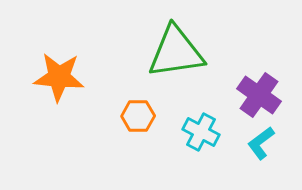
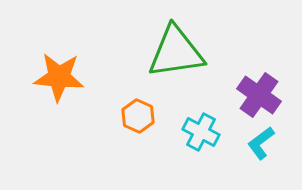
orange hexagon: rotated 24 degrees clockwise
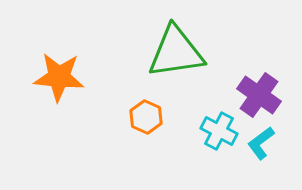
orange hexagon: moved 8 px right, 1 px down
cyan cross: moved 18 px right, 1 px up
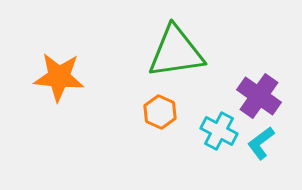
purple cross: moved 1 px down
orange hexagon: moved 14 px right, 5 px up
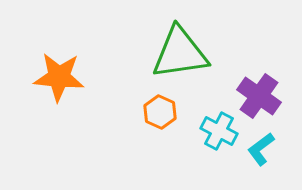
green triangle: moved 4 px right, 1 px down
cyan L-shape: moved 6 px down
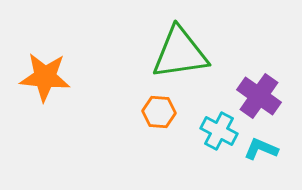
orange star: moved 14 px left
orange hexagon: moved 1 px left; rotated 20 degrees counterclockwise
cyan L-shape: rotated 60 degrees clockwise
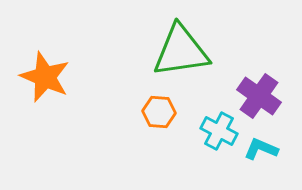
green triangle: moved 1 px right, 2 px up
orange star: rotated 18 degrees clockwise
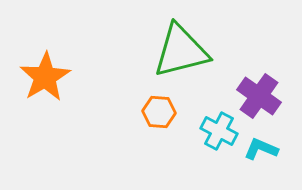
green triangle: rotated 6 degrees counterclockwise
orange star: rotated 18 degrees clockwise
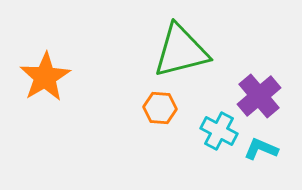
purple cross: rotated 15 degrees clockwise
orange hexagon: moved 1 px right, 4 px up
